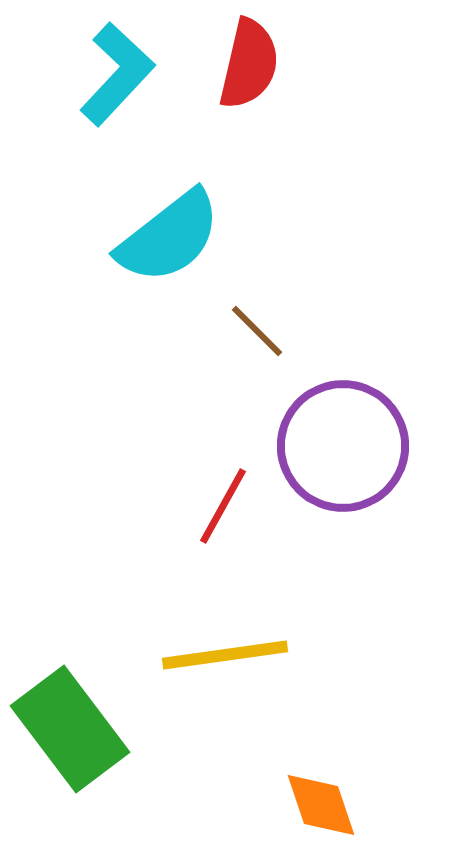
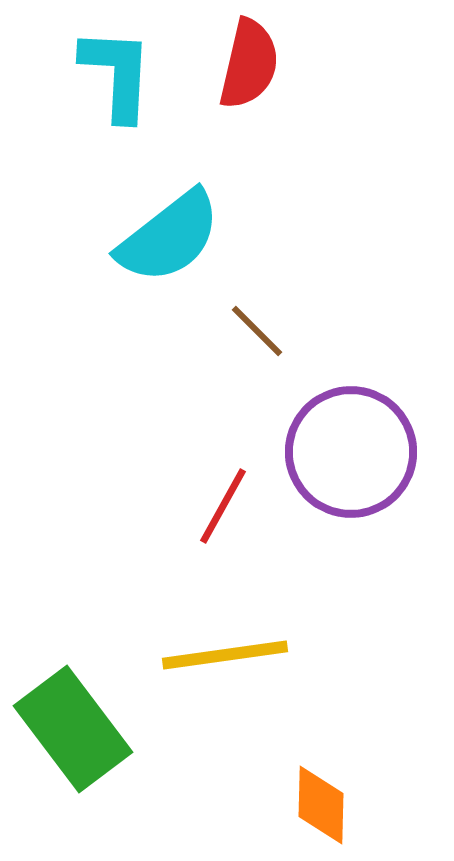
cyan L-shape: rotated 40 degrees counterclockwise
purple circle: moved 8 px right, 6 px down
green rectangle: moved 3 px right
orange diamond: rotated 20 degrees clockwise
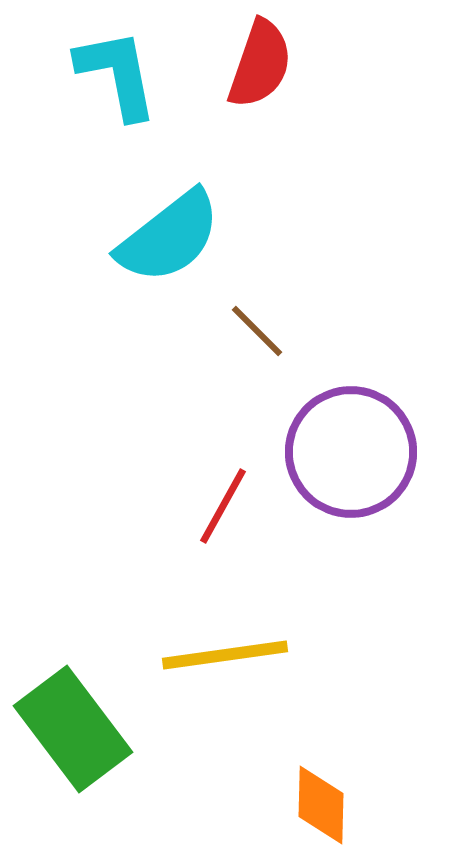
red semicircle: moved 11 px right; rotated 6 degrees clockwise
cyan L-shape: rotated 14 degrees counterclockwise
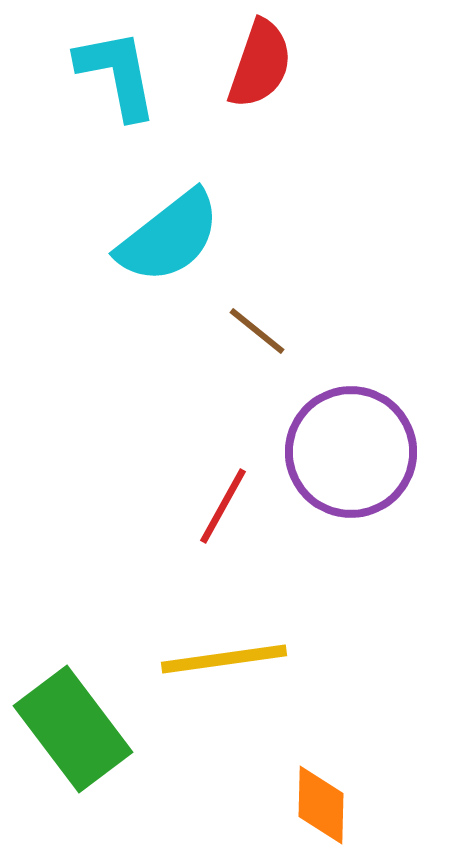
brown line: rotated 6 degrees counterclockwise
yellow line: moved 1 px left, 4 px down
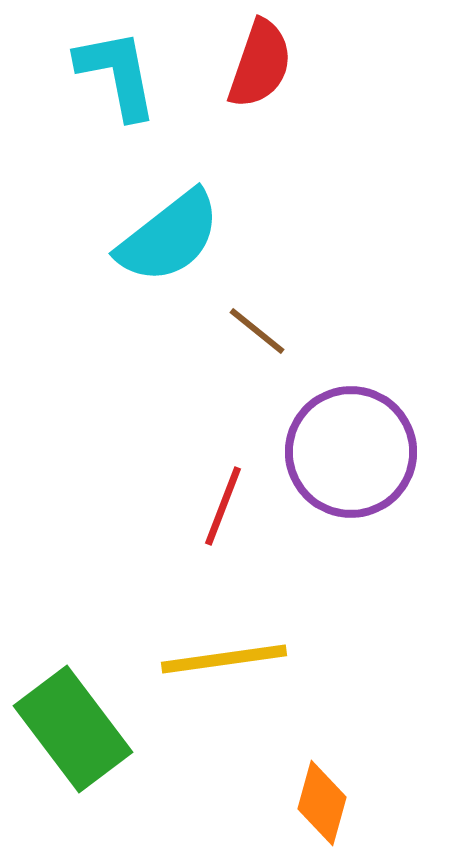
red line: rotated 8 degrees counterclockwise
orange diamond: moved 1 px right, 2 px up; rotated 14 degrees clockwise
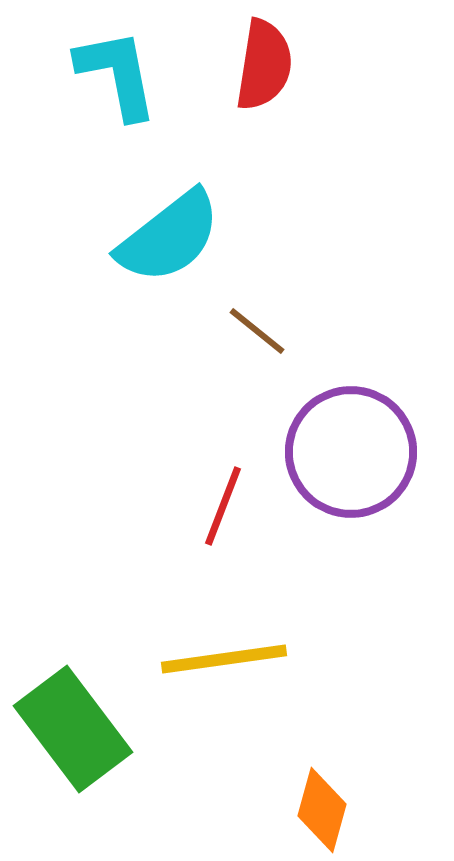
red semicircle: moved 4 px right, 1 px down; rotated 10 degrees counterclockwise
orange diamond: moved 7 px down
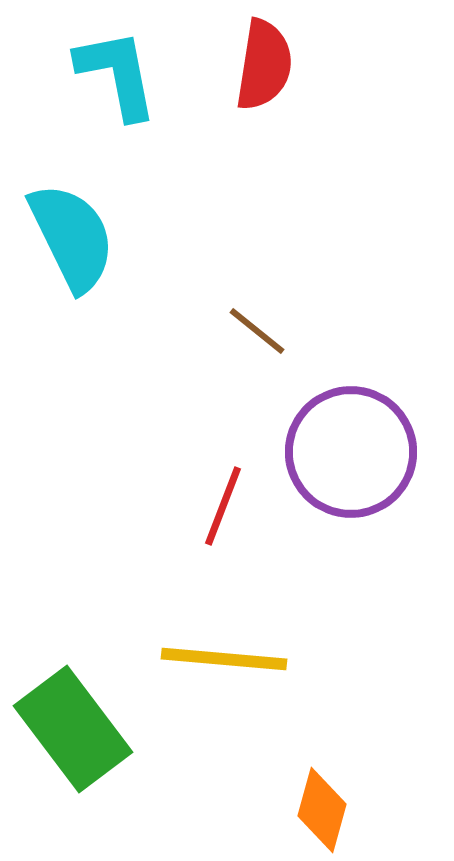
cyan semicircle: moved 97 px left; rotated 78 degrees counterclockwise
yellow line: rotated 13 degrees clockwise
